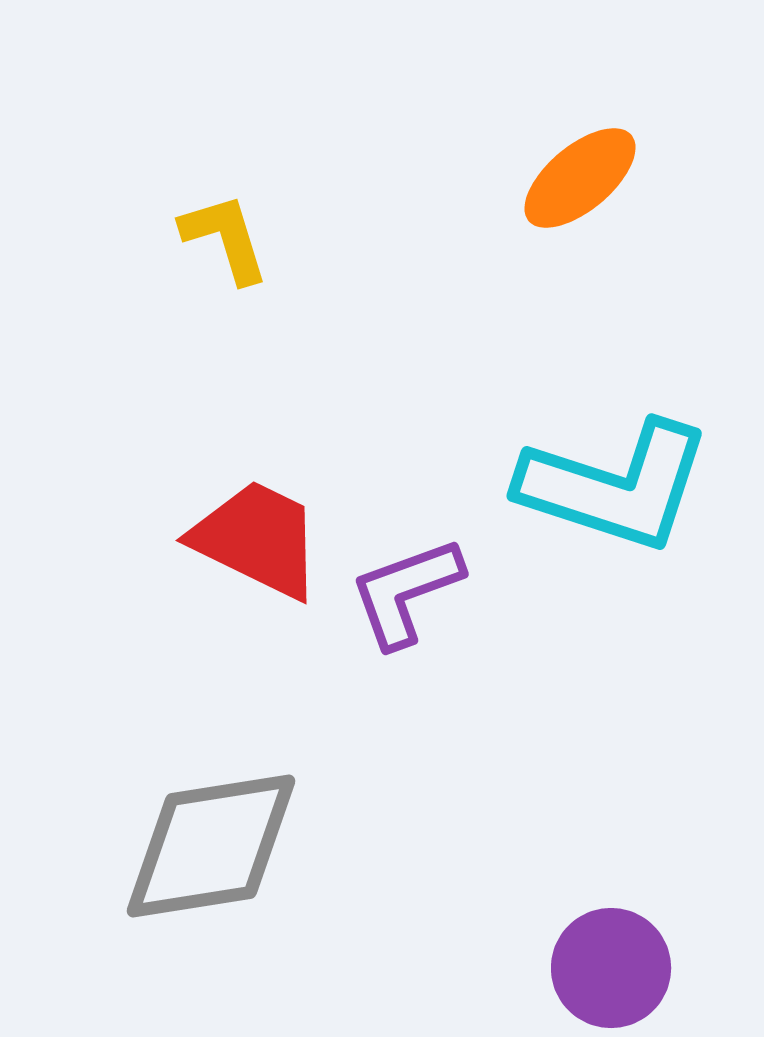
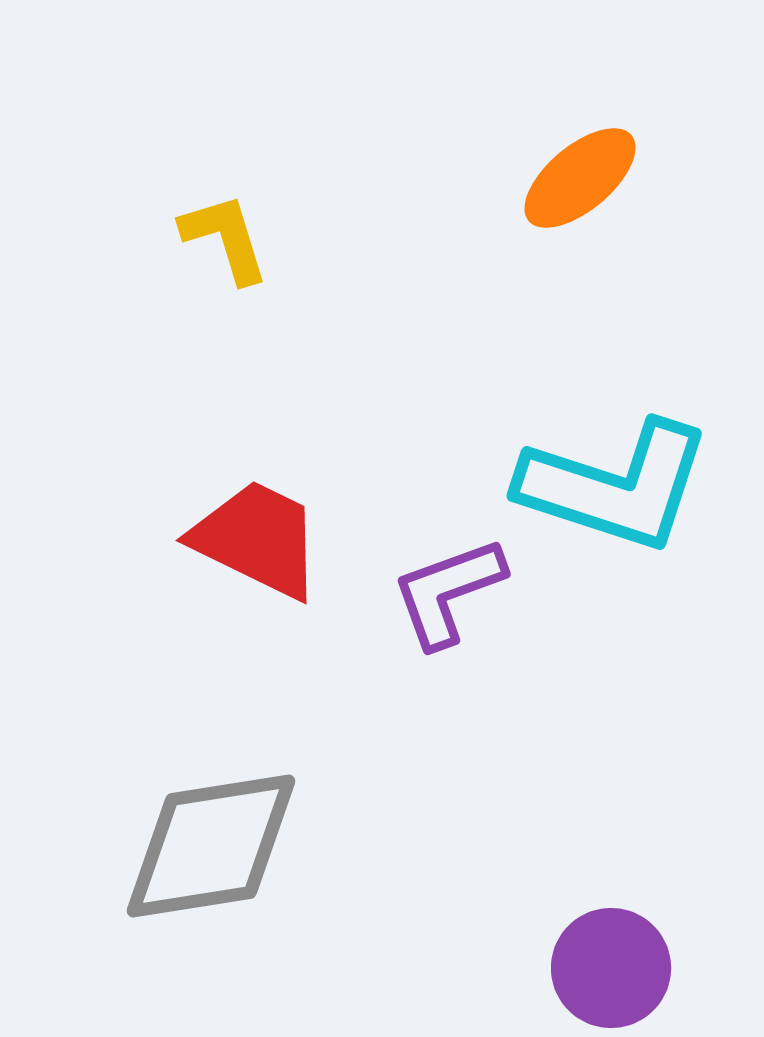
purple L-shape: moved 42 px right
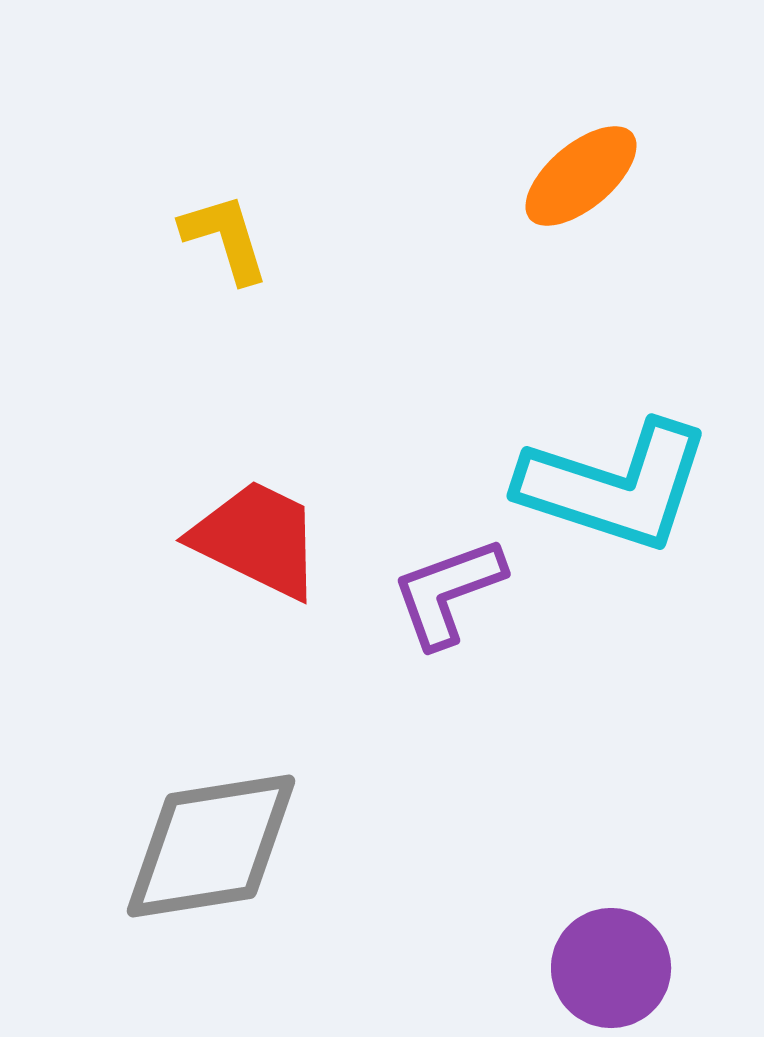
orange ellipse: moved 1 px right, 2 px up
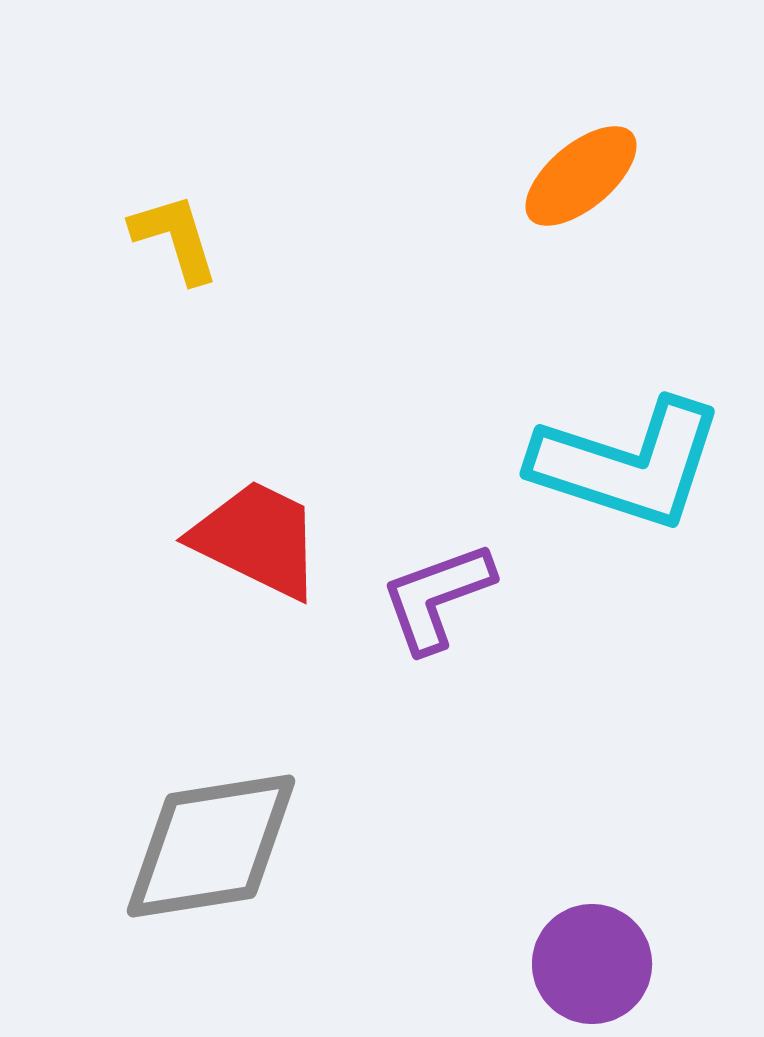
yellow L-shape: moved 50 px left
cyan L-shape: moved 13 px right, 22 px up
purple L-shape: moved 11 px left, 5 px down
purple circle: moved 19 px left, 4 px up
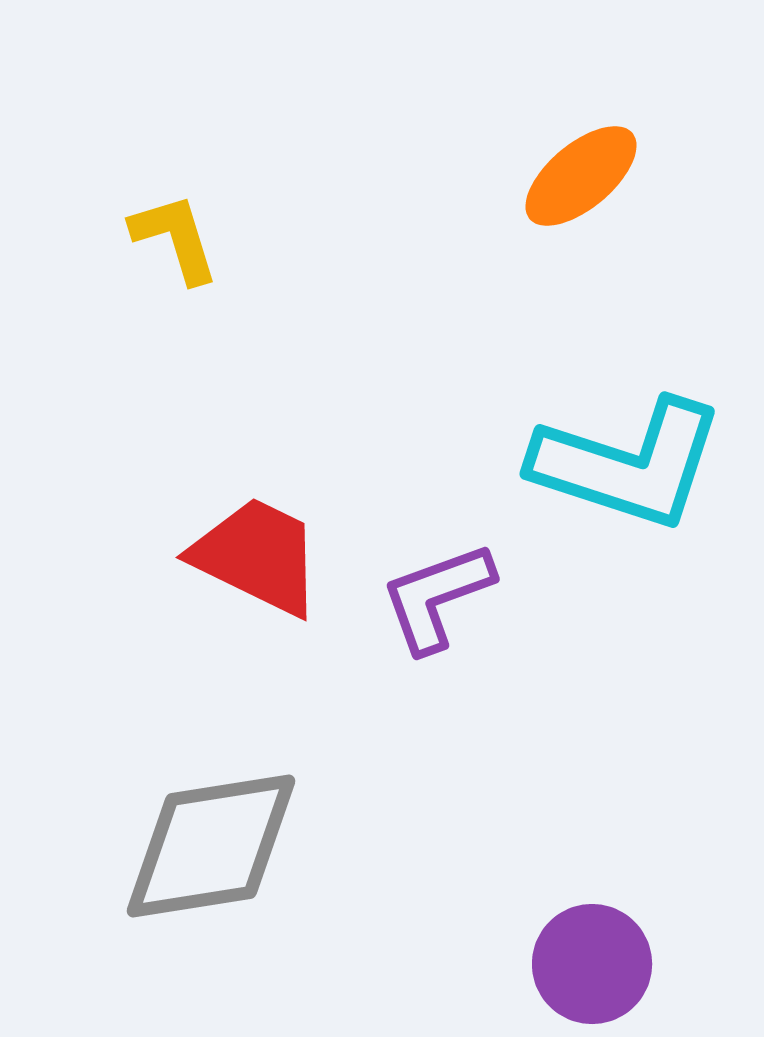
red trapezoid: moved 17 px down
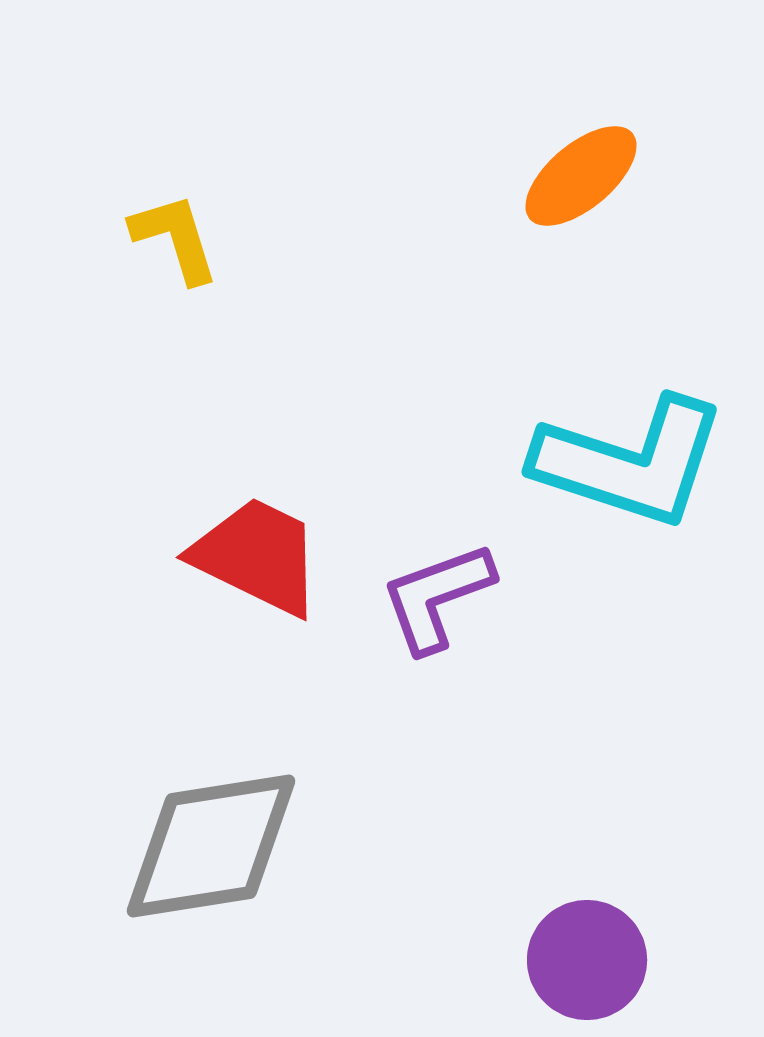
cyan L-shape: moved 2 px right, 2 px up
purple circle: moved 5 px left, 4 px up
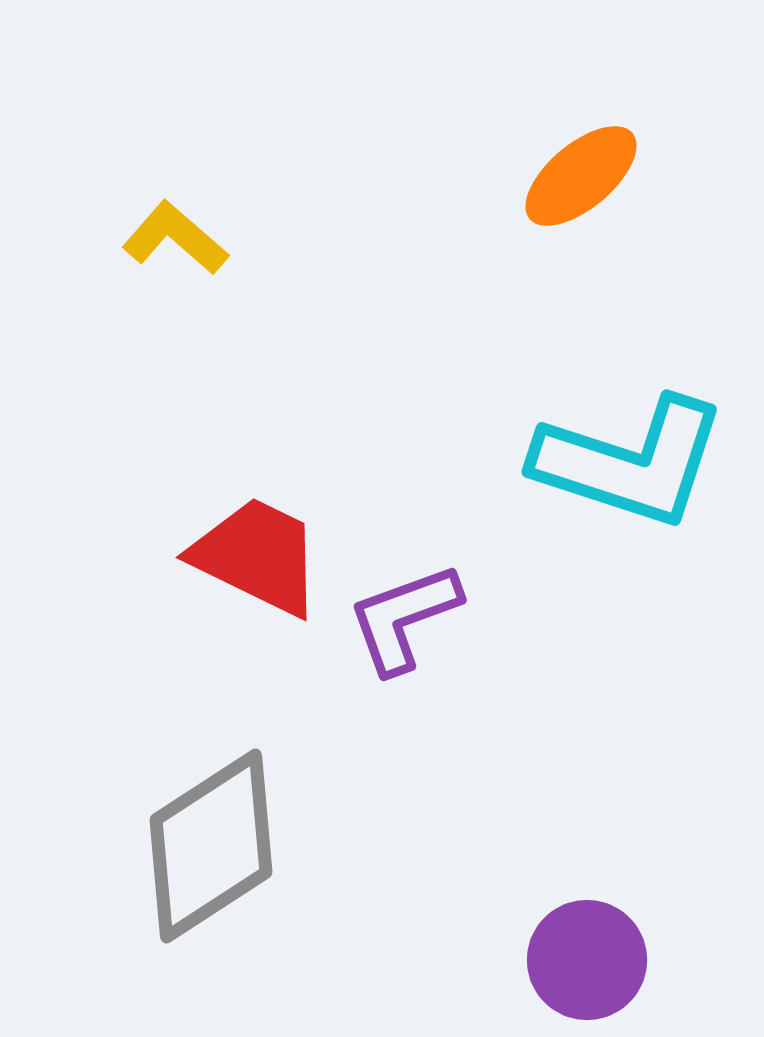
yellow L-shape: rotated 32 degrees counterclockwise
purple L-shape: moved 33 px left, 21 px down
gray diamond: rotated 24 degrees counterclockwise
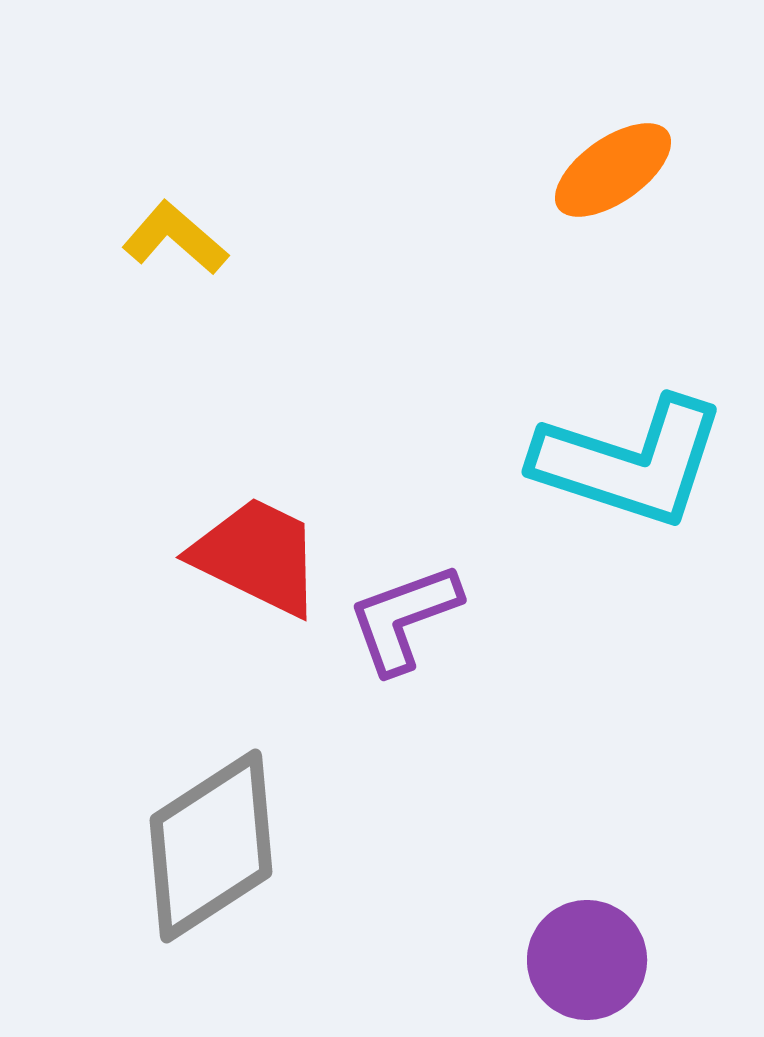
orange ellipse: moved 32 px right, 6 px up; rotated 5 degrees clockwise
